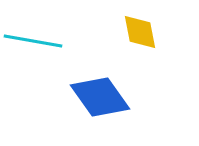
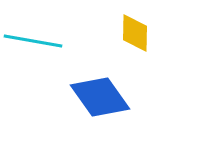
yellow diamond: moved 5 px left, 1 px down; rotated 12 degrees clockwise
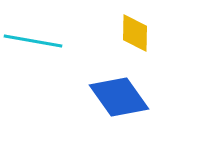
blue diamond: moved 19 px right
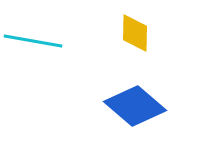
blue diamond: moved 16 px right, 9 px down; rotated 14 degrees counterclockwise
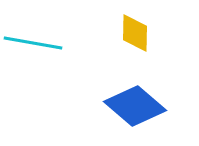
cyan line: moved 2 px down
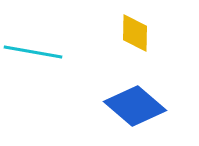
cyan line: moved 9 px down
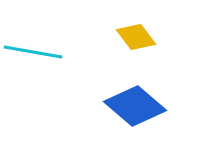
yellow diamond: moved 1 px right, 4 px down; rotated 39 degrees counterclockwise
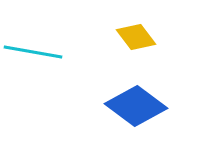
blue diamond: moved 1 px right; rotated 4 degrees counterclockwise
